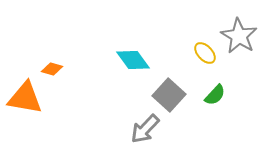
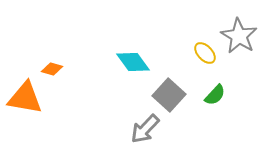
cyan diamond: moved 2 px down
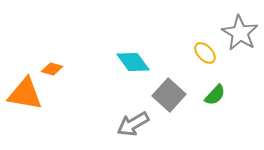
gray star: moved 1 px right, 3 px up
orange triangle: moved 4 px up
gray arrow: moved 12 px left, 5 px up; rotated 16 degrees clockwise
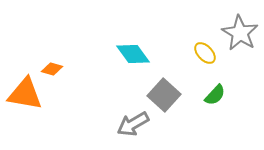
cyan diamond: moved 8 px up
gray square: moved 5 px left
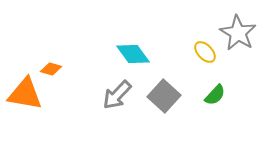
gray star: moved 2 px left
yellow ellipse: moved 1 px up
orange diamond: moved 1 px left
gray square: moved 1 px down
gray arrow: moved 16 px left, 29 px up; rotated 16 degrees counterclockwise
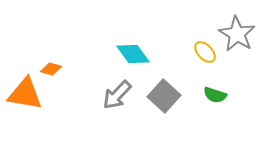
gray star: moved 1 px left, 1 px down
green semicircle: rotated 65 degrees clockwise
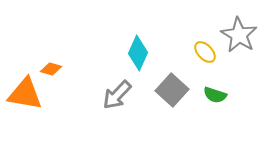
gray star: moved 2 px right, 1 px down
cyan diamond: moved 5 px right, 1 px up; rotated 60 degrees clockwise
gray square: moved 8 px right, 6 px up
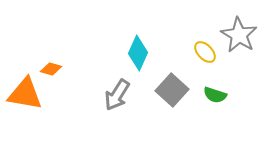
gray arrow: rotated 12 degrees counterclockwise
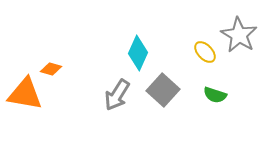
gray square: moved 9 px left
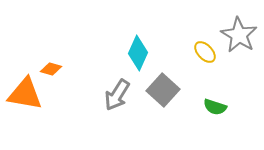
green semicircle: moved 12 px down
